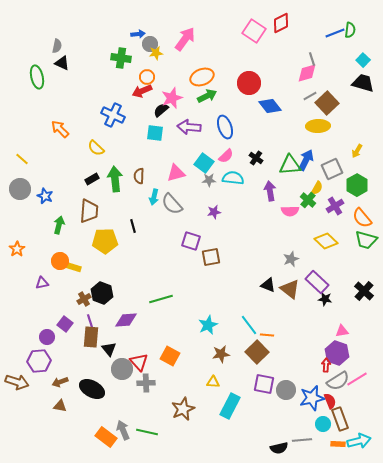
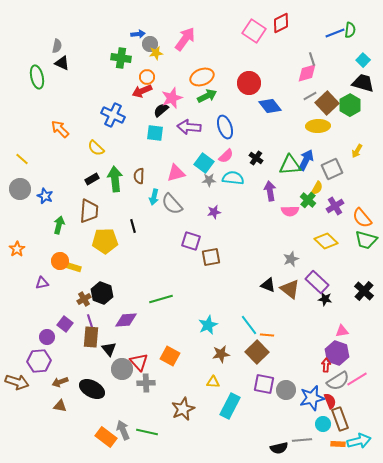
green hexagon at (357, 185): moved 7 px left, 80 px up
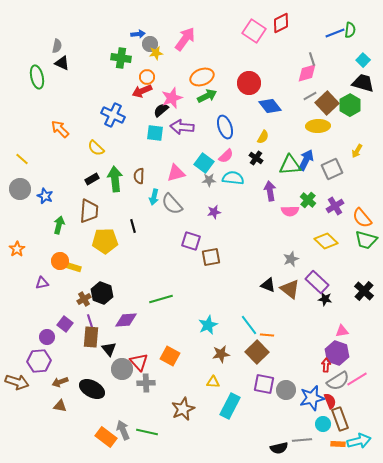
purple arrow at (189, 127): moved 7 px left
yellow semicircle at (317, 188): moved 54 px left, 51 px up
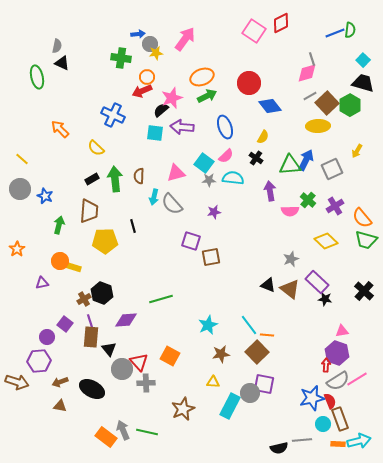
gray circle at (286, 390): moved 36 px left, 3 px down
